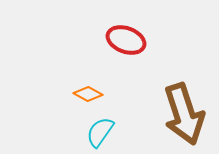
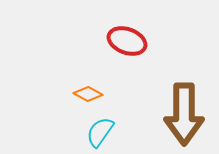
red ellipse: moved 1 px right, 1 px down
brown arrow: rotated 18 degrees clockwise
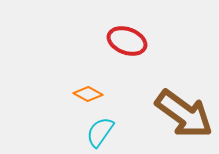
brown arrow: rotated 54 degrees counterclockwise
